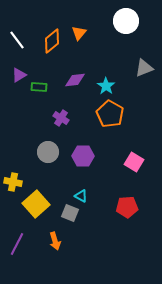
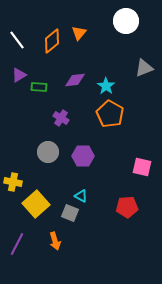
pink square: moved 8 px right, 5 px down; rotated 18 degrees counterclockwise
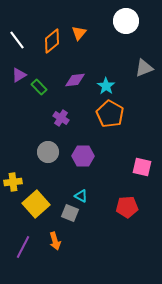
green rectangle: rotated 42 degrees clockwise
yellow cross: rotated 18 degrees counterclockwise
purple line: moved 6 px right, 3 px down
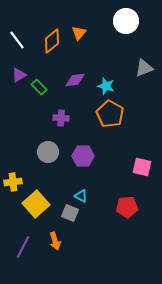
cyan star: rotated 18 degrees counterclockwise
purple cross: rotated 28 degrees counterclockwise
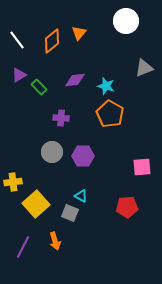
gray circle: moved 4 px right
pink square: rotated 18 degrees counterclockwise
